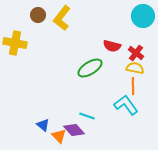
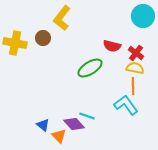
brown circle: moved 5 px right, 23 px down
purple diamond: moved 6 px up
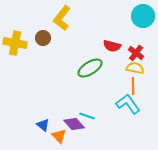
cyan L-shape: moved 2 px right, 1 px up
